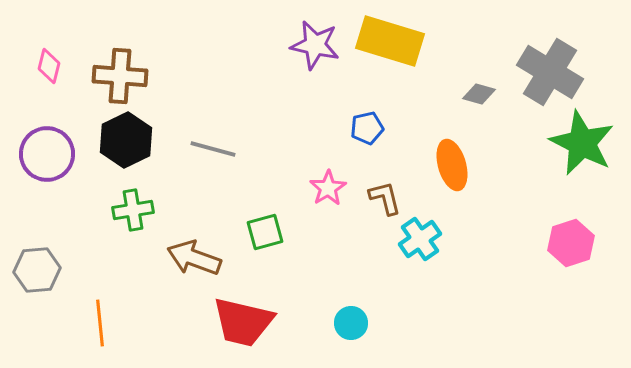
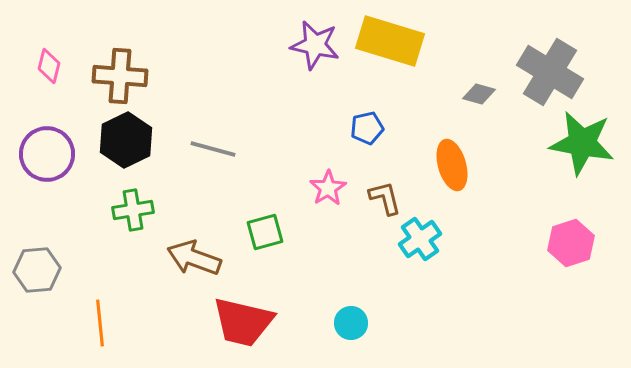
green star: rotated 16 degrees counterclockwise
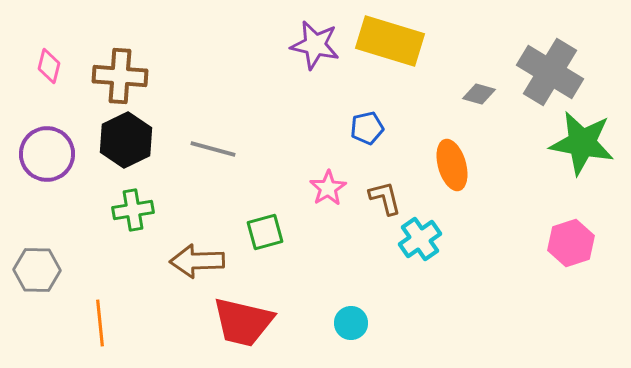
brown arrow: moved 3 px right, 3 px down; rotated 22 degrees counterclockwise
gray hexagon: rotated 6 degrees clockwise
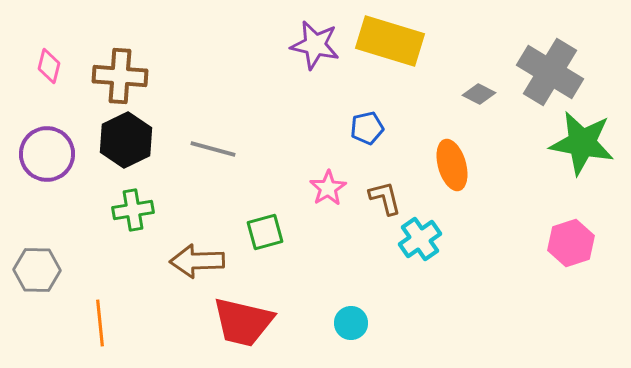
gray diamond: rotated 12 degrees clockwise
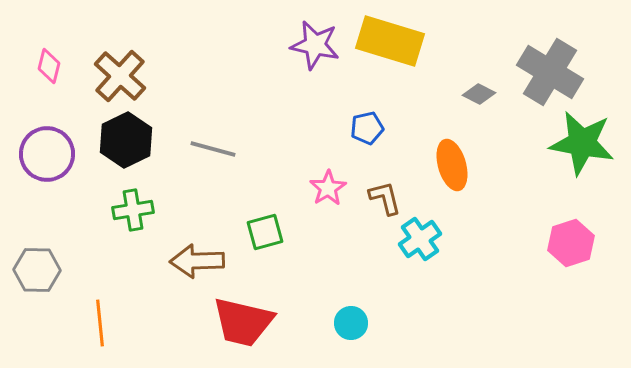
brown cross: rotated 38 degrees clockwise
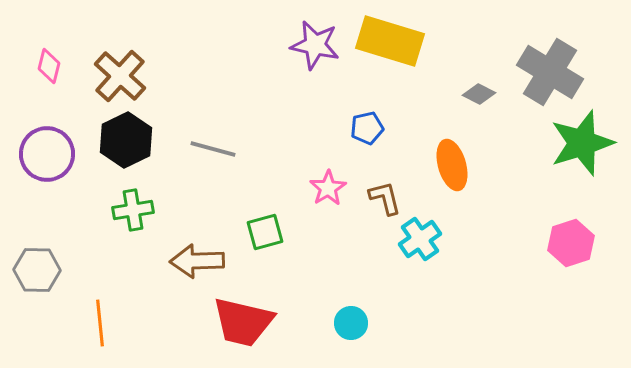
green star: rotated 28 degrees counterclockwise
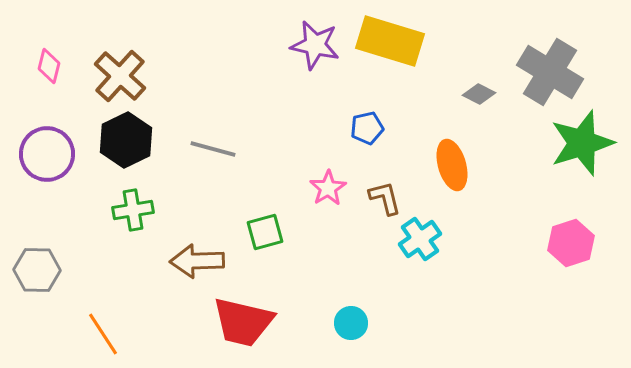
orange line: moved 3 px right, 11 px down; rotated 27 degrees counterclockwise
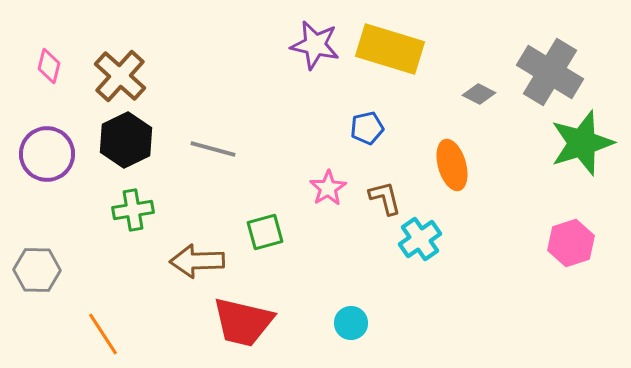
yellow rectangle: moved 8 px down
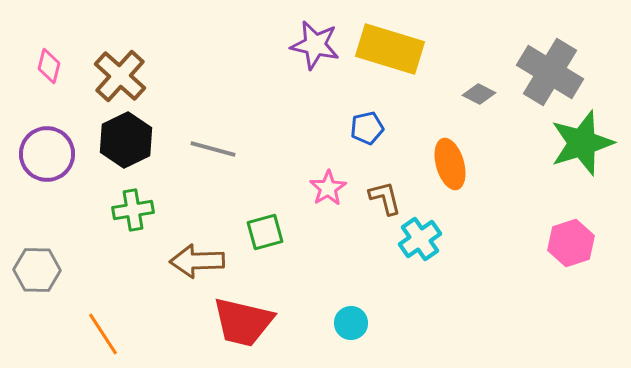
orange ellipse: moved 2 px left, 1 px up
